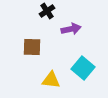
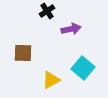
brown square: moved 9 px left, 6 px down
yellow triangle: rotated 36 degrees counterclockwise
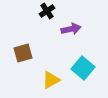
brown square: rotated 18 degrees counterclockwise
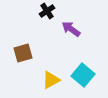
purple arrow: rotated 132 degrees counterclockwise
cyan square: moved 7 px down
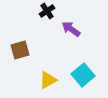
brown square: moved 3 px left, 3 px up
cyan square: rotated 10 degrees clockwise
yellow triangle: moved 3 px left
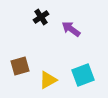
black cross: moved 6 px left, 6 px down
brown square: moved 16 px down
cyan square: rotated 20 degrees clockwise
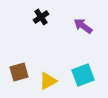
purple arrow: moved 12 px right, 3 px up
brown square: moved 1 px left, 6 px down
yellow triangle: moved 1 px down
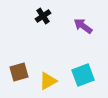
black cross: moved 2 px right, 1 px up
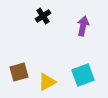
purple arrow: rotated 66 degrees clockwise
yellow triangle: moved 1 px left, 1 px down
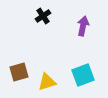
yellow triangle: rotated 12 degrees clockwise
